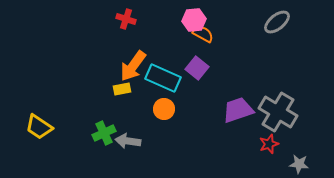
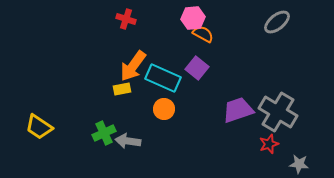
pink hexagon: moved 1 px left, 2 px up
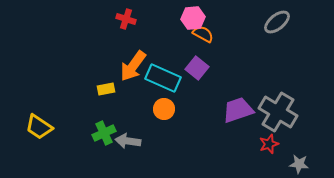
yellow rectangle: moved 16 px left
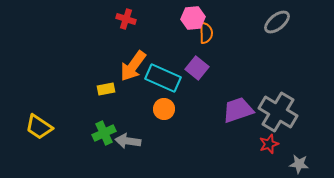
orange semicircle: moved 3 px right, 1 px up; rotated 60 degrees clockwise
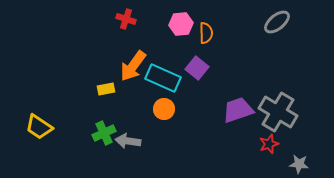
pink hexagon: moved 12 px left, 6 px down
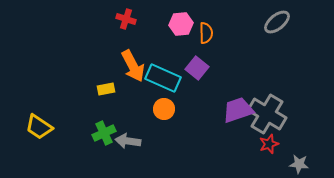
orange arrow: rotated 64 degrees counterclockwise
gray cross: moved 11 px left, 2 px down
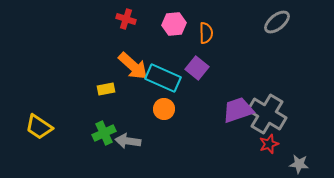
pink hexagon: moved 7 px left
orange arrow: rotated 20 degrees counterclockwise
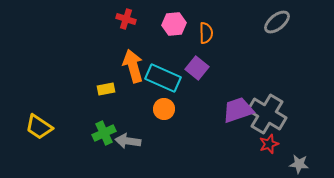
orange arrow: rotated 148 degrees counterclockwise
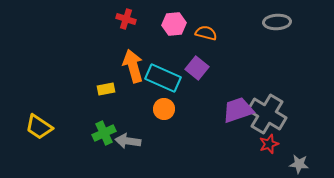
gray ellipse: rotated 36 degrees clockwise
orange semicircle: rotated 75 degrees counterclockwise
